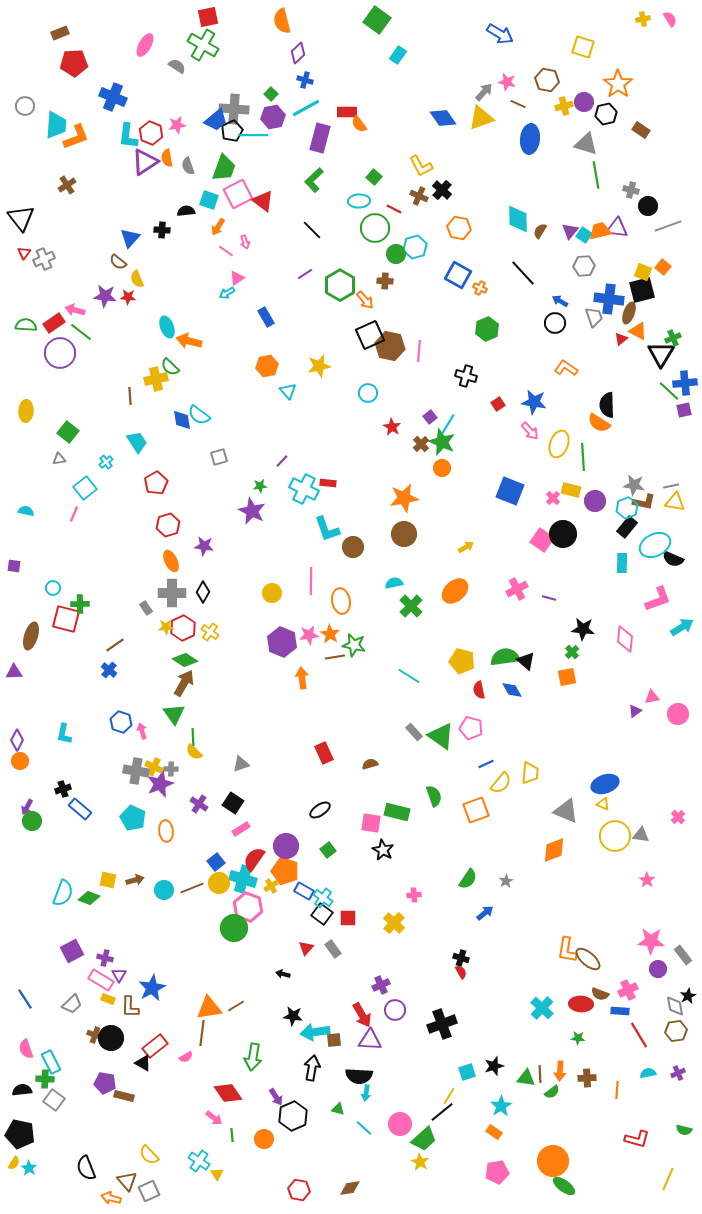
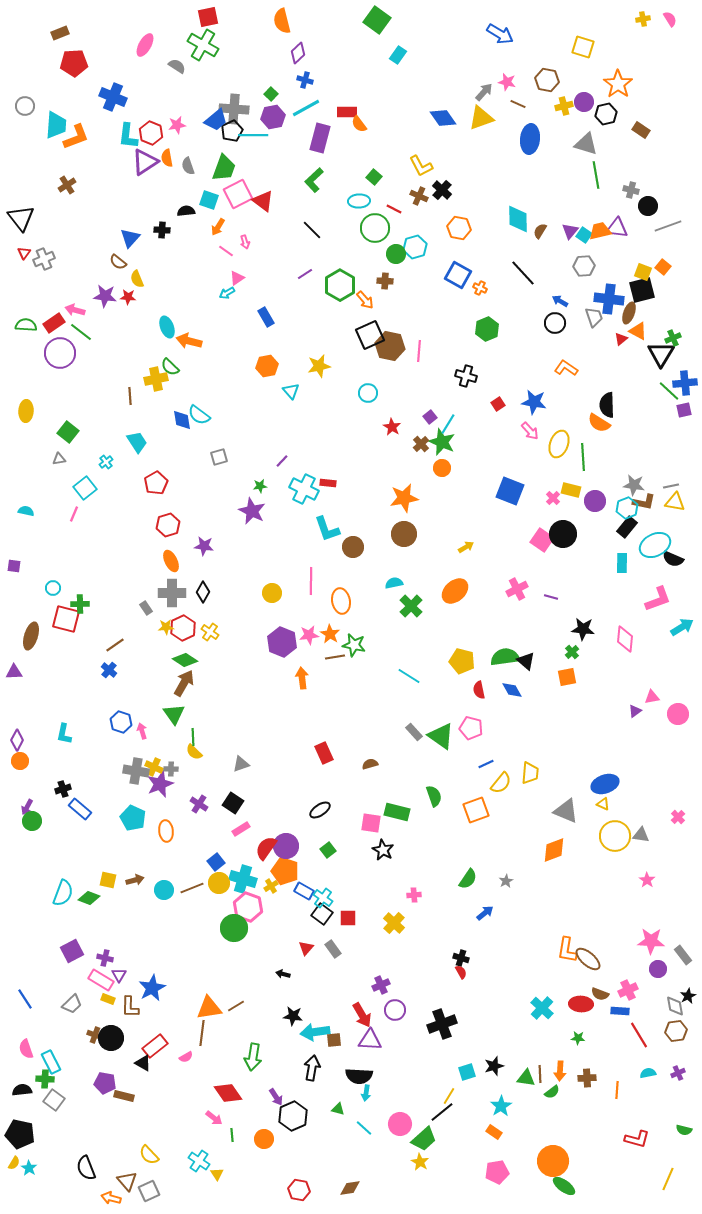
cyan triangle at (288, 391): moved 3 px right
purple line at (549, 598): moved 2 px right, 1 px up
red semicircle at (254, 859): moved 12 px right, 11 px up
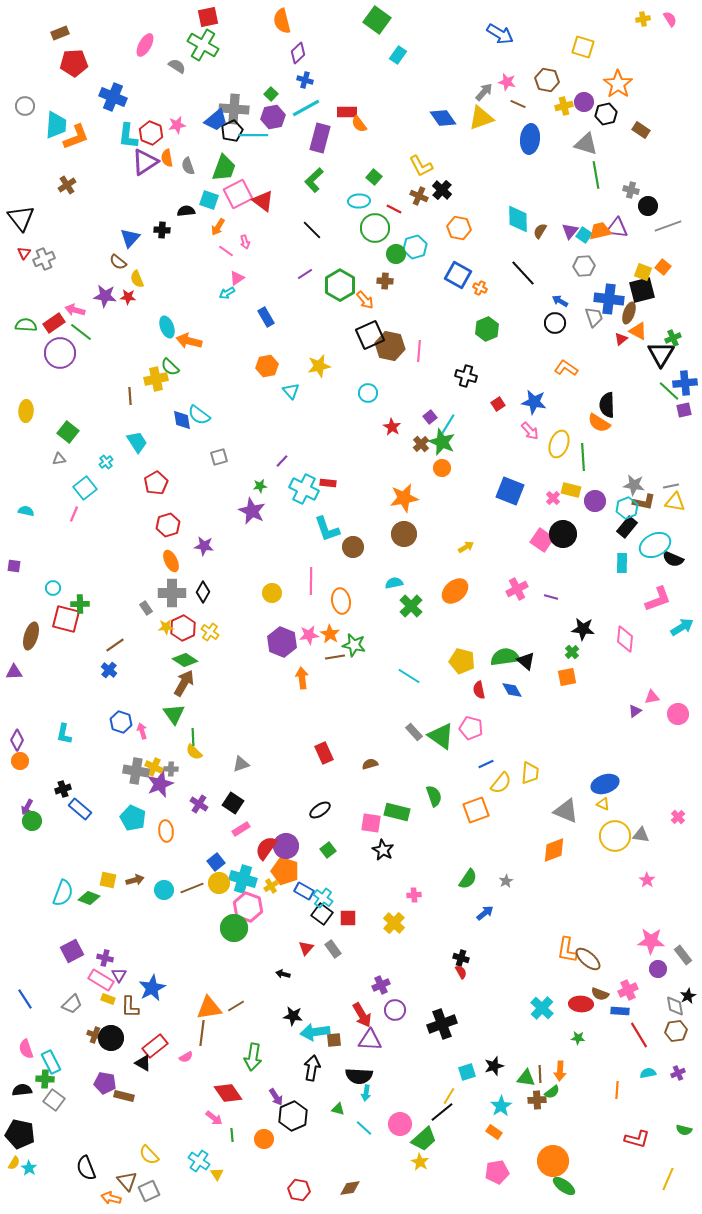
brown cross at (587, 1078): moved 50 px left, 22 px down
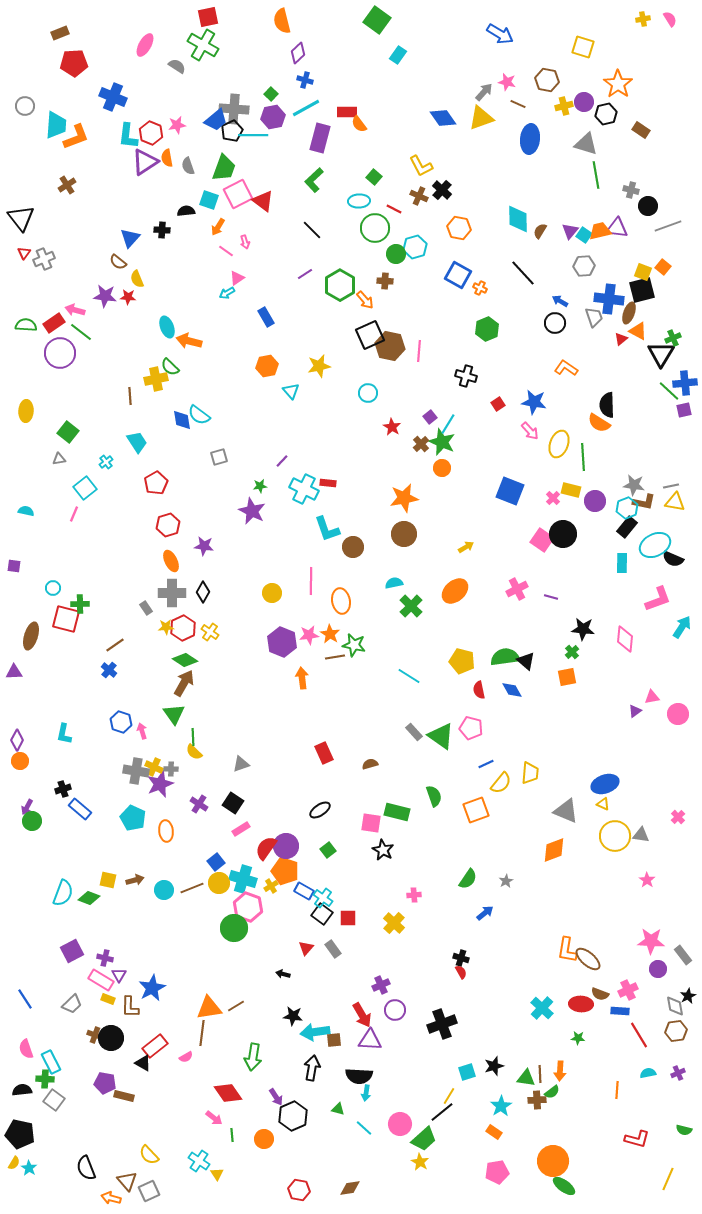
cyan arrow at (682, 627): rotated 25 degrees counterclockwise
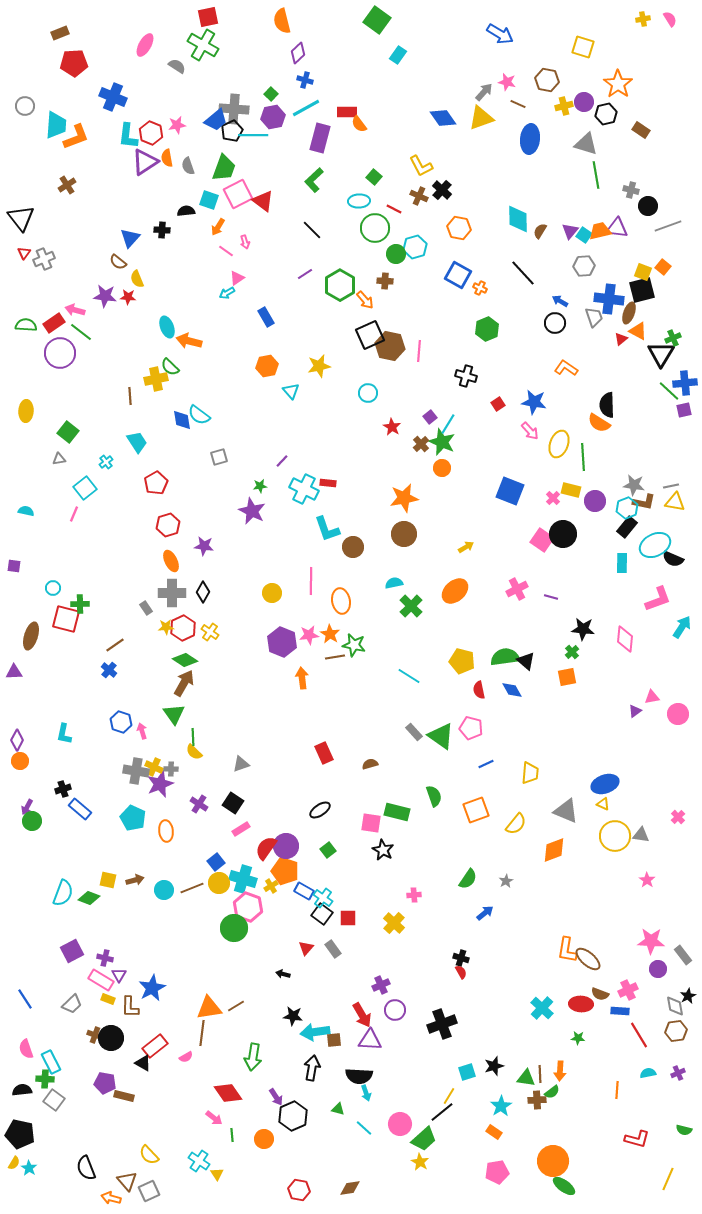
yellow semicircle at (501, 783): moved 15 px right, 41 px down
cyan arrow at (366, 1093): rotated 28 degrees counterclockwise
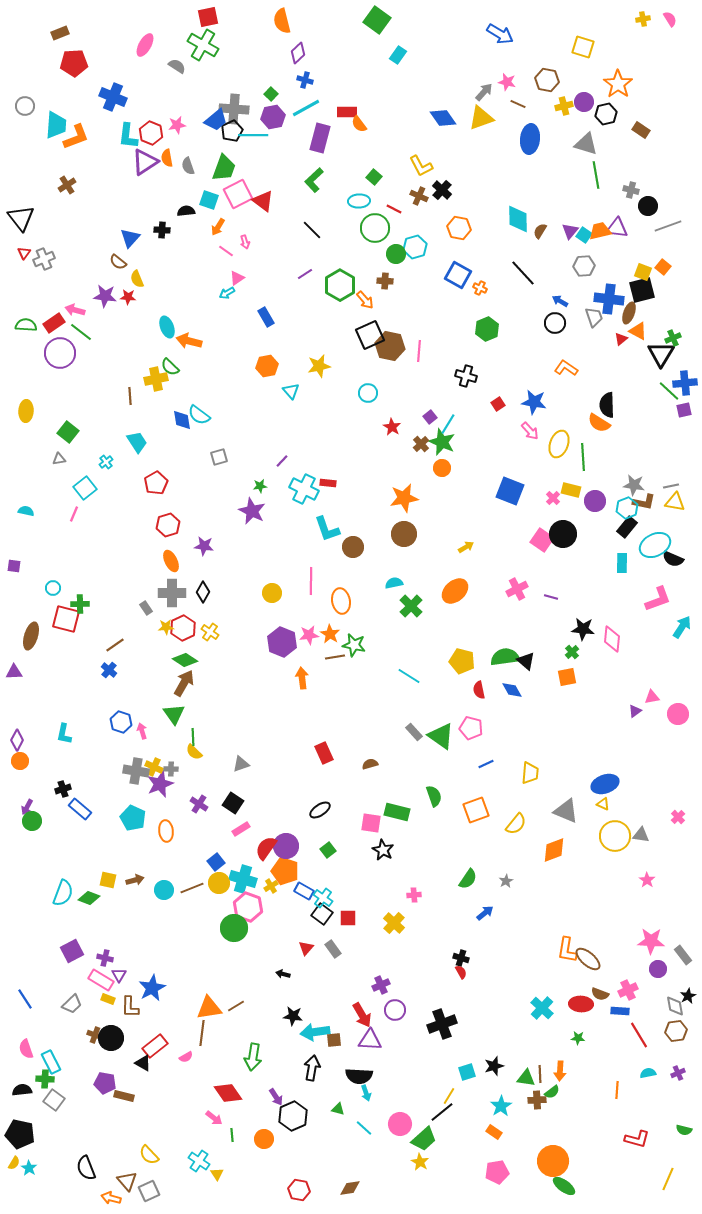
pink diamond at (625, 639): moved 13 px left
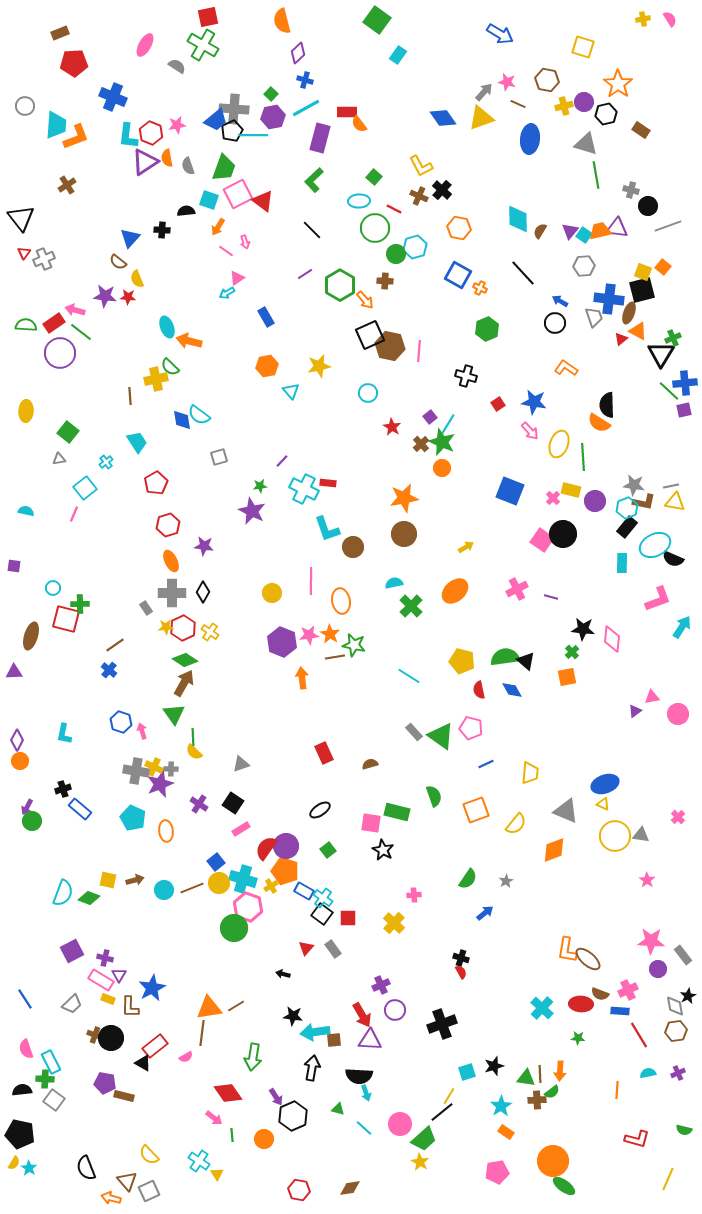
orange rectangle at (494, 1132): moved 12 px right
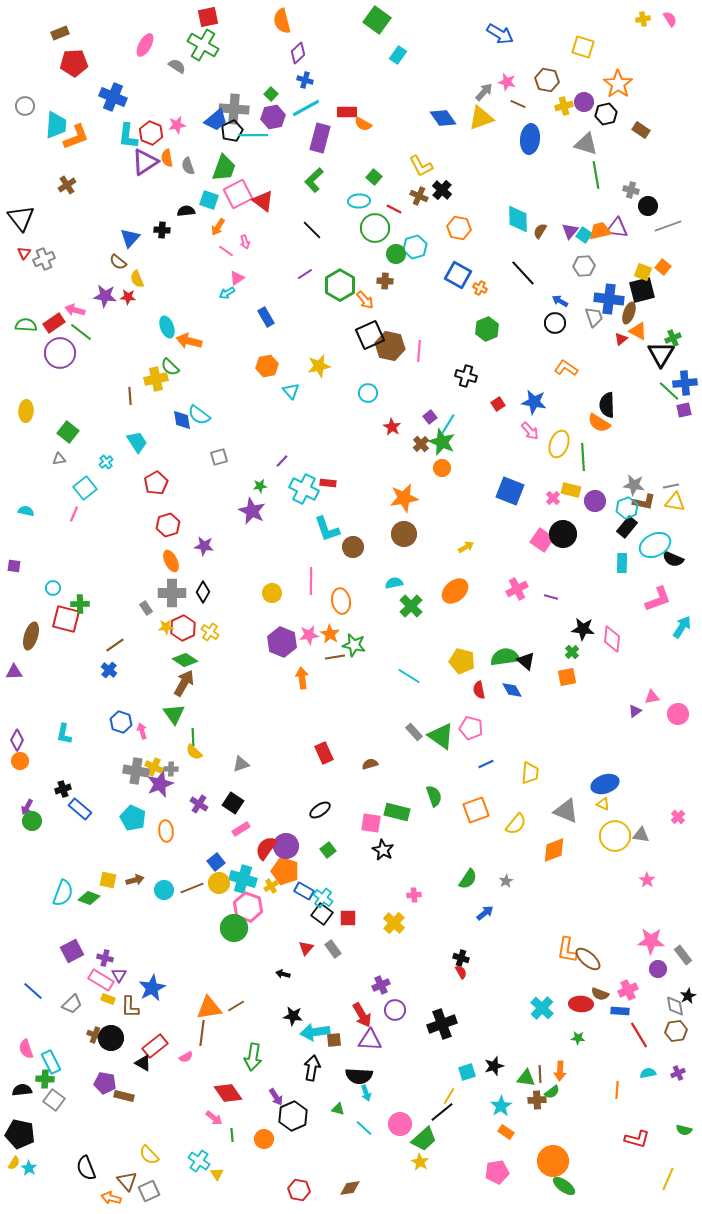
orange semicircle at (359, 124): moved 4 px right; rotated 24 degrees counterclockwise
blue line at (25, 999): moved 8 px right, 8 px up; rotated 15 degrees counterclockwise
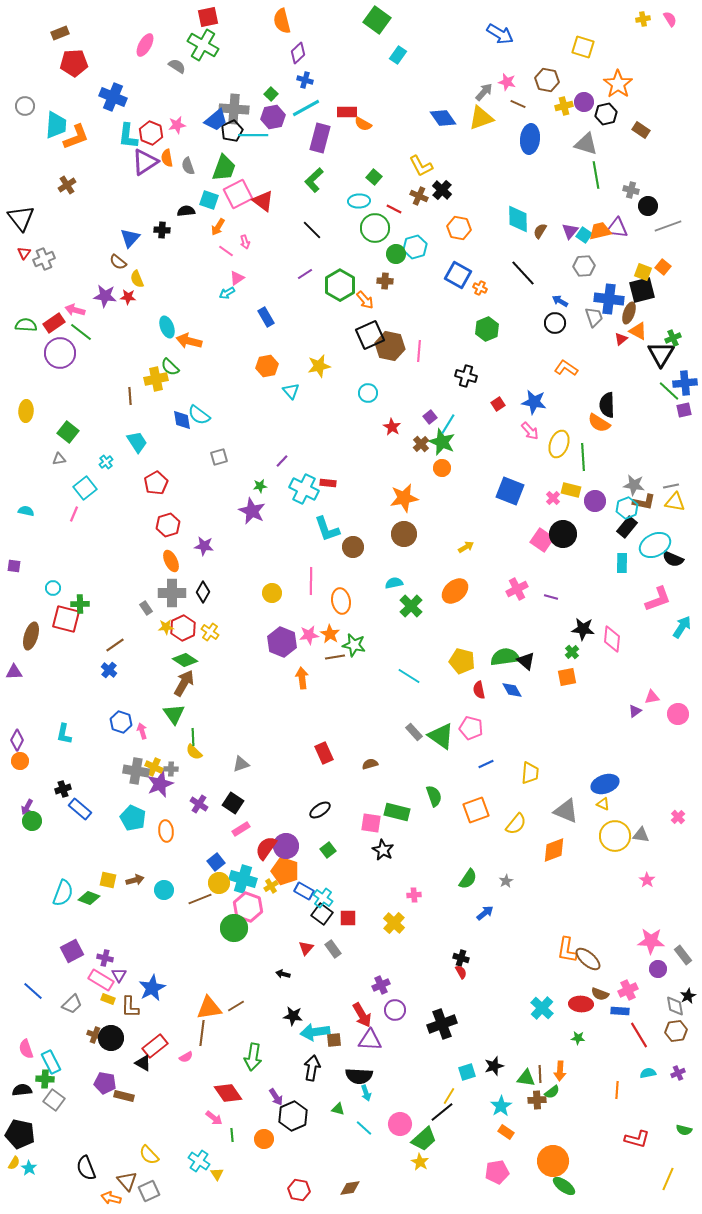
brown line at (192, 888): moved 8 px right, 11 px down
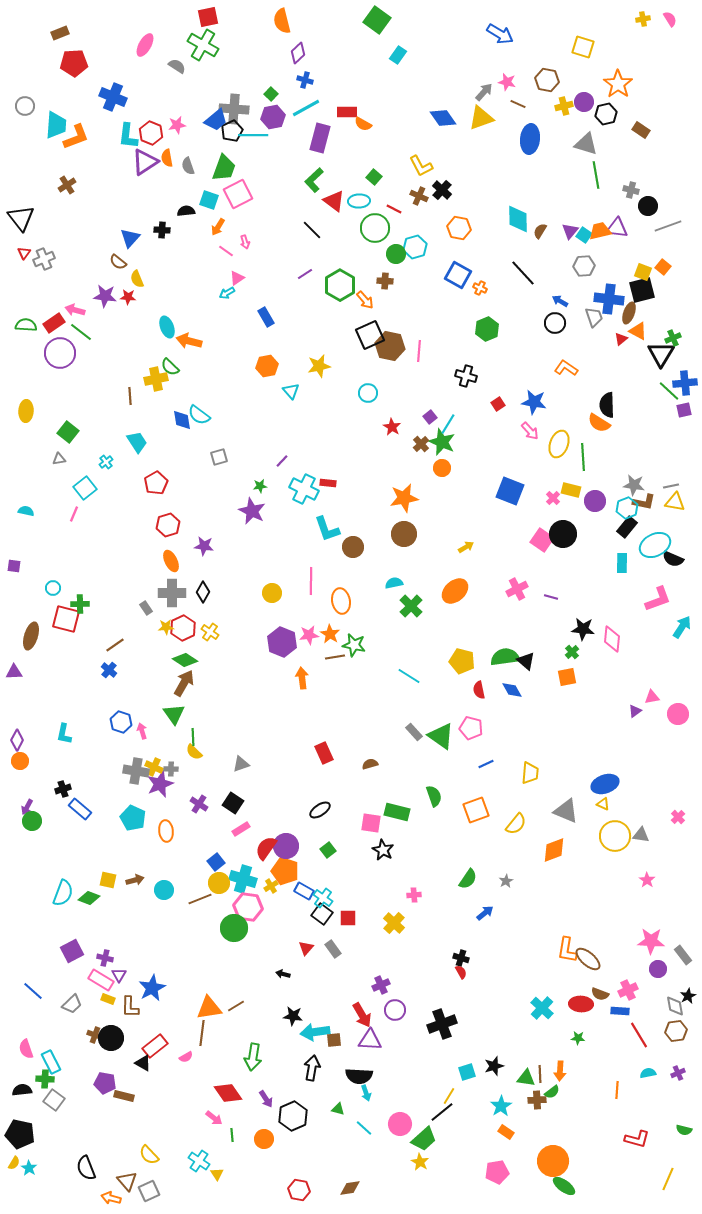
red triangle at (263, 201): moved 71 px right
pink hexagon at (248, 907): rotated 12 degrees counterclockwise
purple arrow at (276, 1097): moved 10 px left, 2 px down
